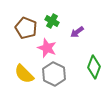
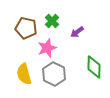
green cross: rotated 16 degrees clockwise
brown pentagon: rotated 10 degrees counterclockwise
pink star: rotated 30 degrees clockwise
green diamond: rotated 20 degrees counterclockwise
yellow semicircle: rotated 30 degrees clockwise
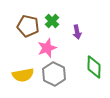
brown pentagon: moved 2 px right, 2 px up
purple arrow: rotated 64 degrees counterclockwise
yellow semicircle: moved 1 px left, 1 px down; rotated 85 degrees counterclockwise
